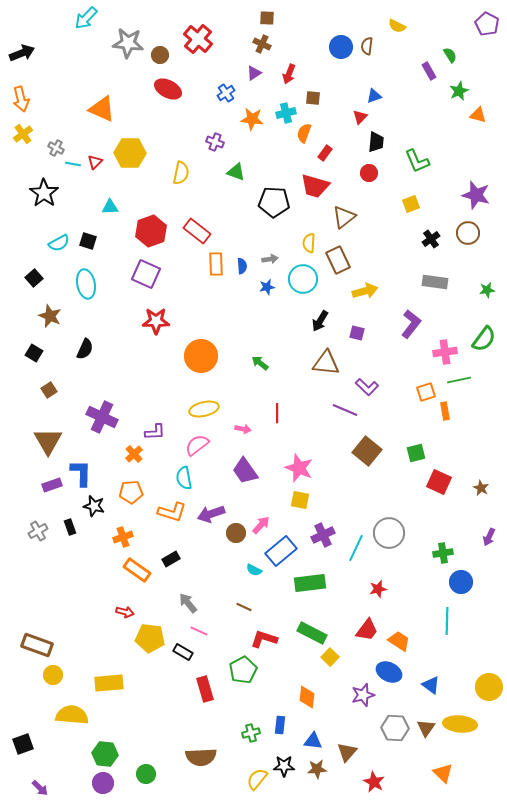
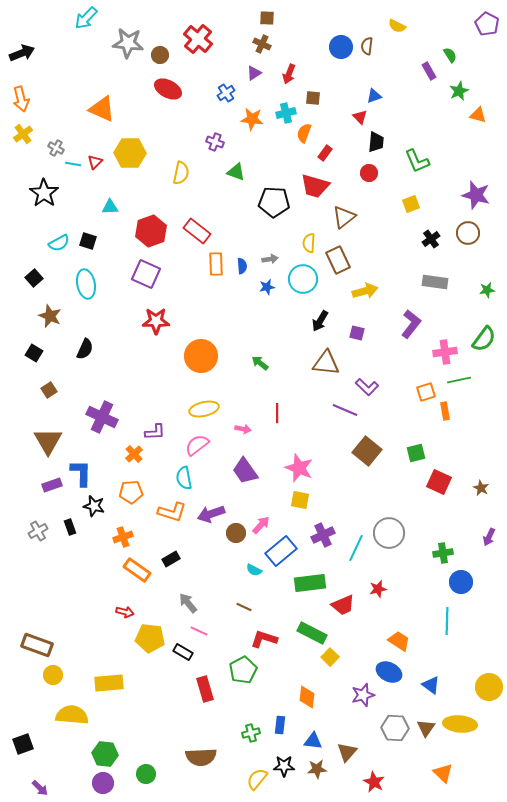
red triangle at (360, 117): rotated 28 degrees counterclockwise
red trapezoid at (367, 630): moved 24 px left, 25 px up; rotated 30 degrees clockwise
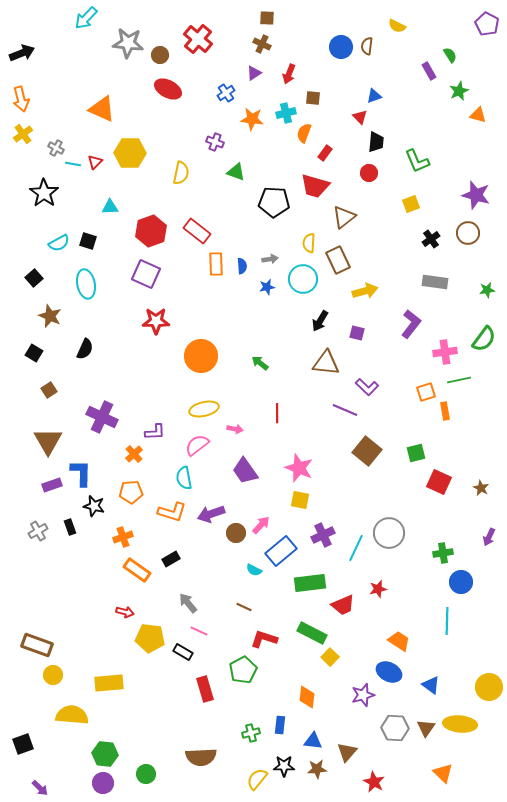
pink arrow at (243, 429): moved 8 px left
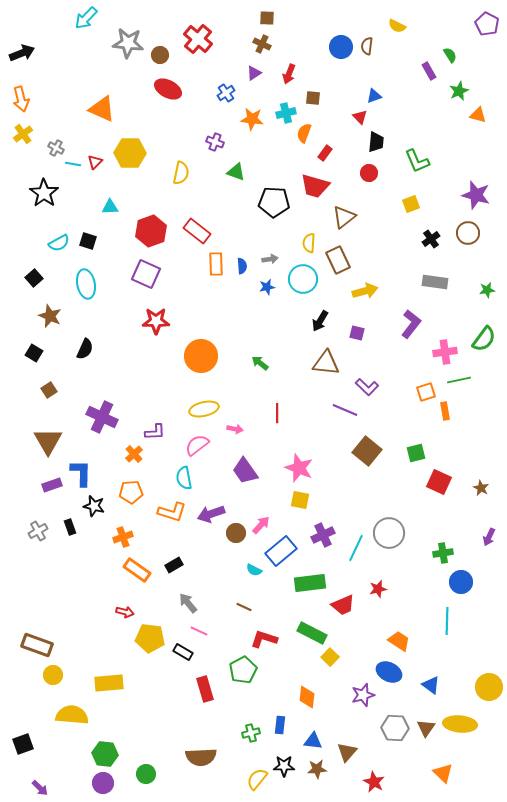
black rectangle at (171, 559): moved 3 px right, 6 px down
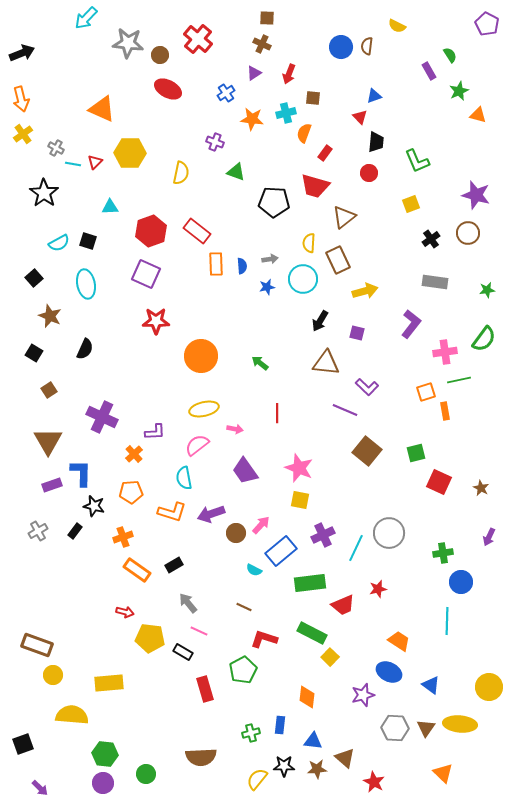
black rectangle at (70, 527): moved 5 px right, 4 px down; rotated 56 degrees clockwise
brown triangle at (347, 752): moved 2 px left, 6 px down; rotated 30 degrees counterclockwise
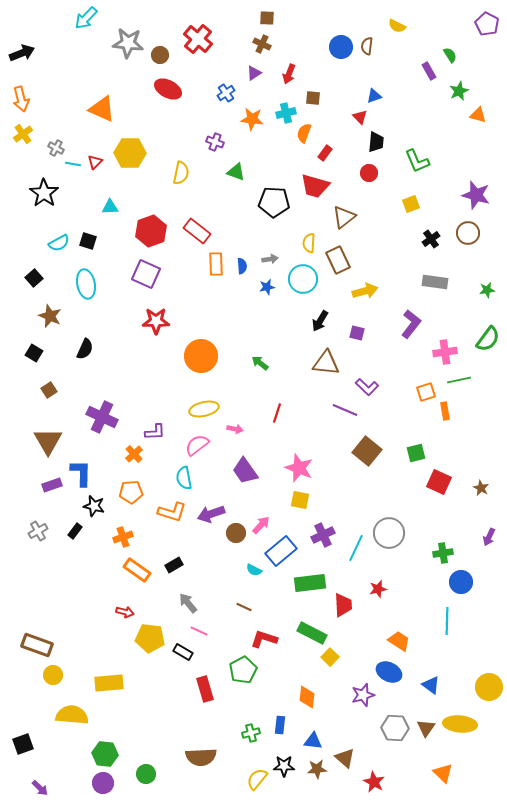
green semicircle at (484, 339): moved 4 px right
red line at (277, 413): rotated 18 degrees clockwise
red trapezoid at (343, 605): rotated 70 degrees counterclockwise
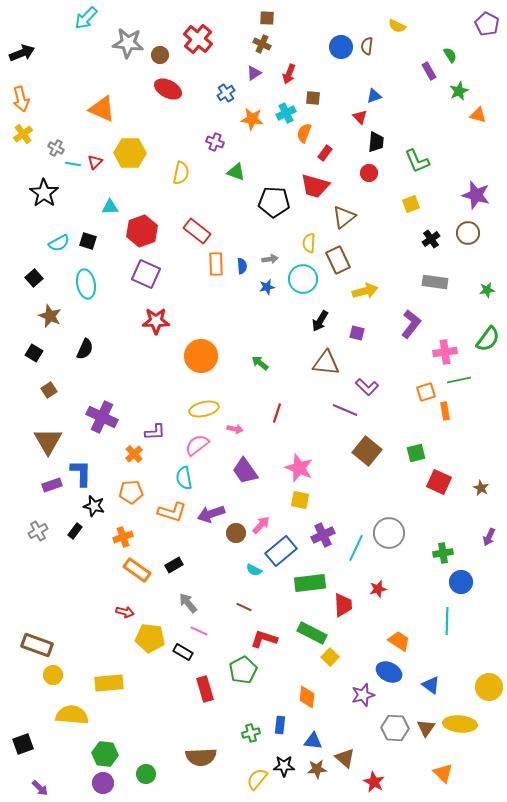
cyan cross at (286, 113): rotated 12 degrees counterclockwise
red hexagon at (151, 231): moved 9 px left
